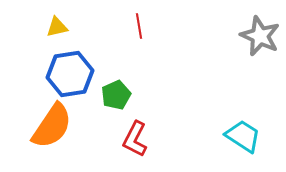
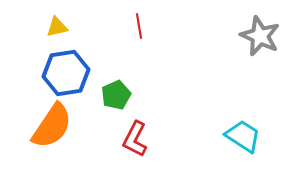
blue hexagon: moved 4 px left, 1 px up
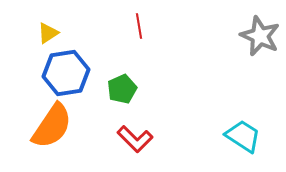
yellow triangle: moved 9 px left, 6 px down; rotated 20 degrees counterclockwise
green pentagon: moved 6 px right, 6 px up
red L-shape: rotated 72 degrees counterclockwise
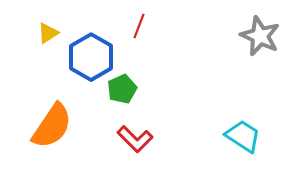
red line: rotated 30 degrees clockwise
blue hexagon: moved 25 px right, 16 px up; rotated 21 degrees counterclockwise
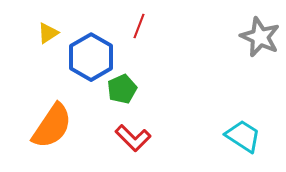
gray star: moved 1 px down
red L-shape: moved 2 px left, 1 px up
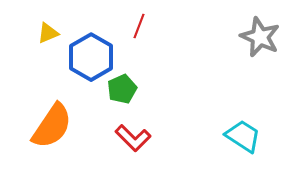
yellow triangle: rotated 10 degrees clockwise
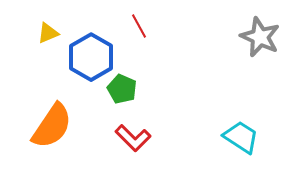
red line: rotated 50 degrees counterclockwise
green pentagon: rotated 24 degrees counterclockwise
cyan trapezoid: moved 2 px left, 1 px down
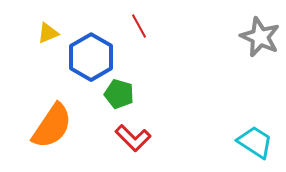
green pentagon: moved 3 px left, 5 px down; rotated 8 degrees counterclockwise
cyan trapezoid: moved 14 px right, 5 px down
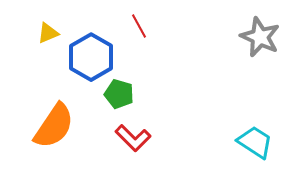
orange semicircle: moved 2 px right
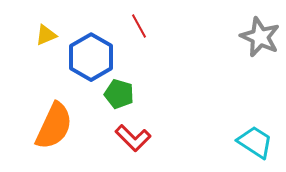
yellow triangle: moved 2 px left, 2 px down
orange semicircle: rotated 9 degrees counterclockwise
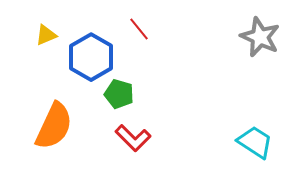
red line: moved 3 px down; rotated 10 degrees counterclockwise
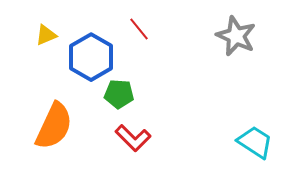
gray star: moved 24 px left, 1 px up
green pentagon: rotated 12 degrees counterclockwise
